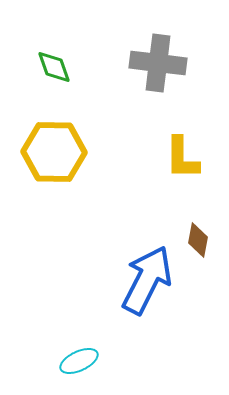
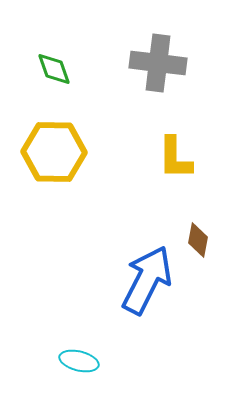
green diamond: moved 2 px down
yellow L-shape: moved 7 px left
cyan ellipse: rotated 39 degrees clockwise
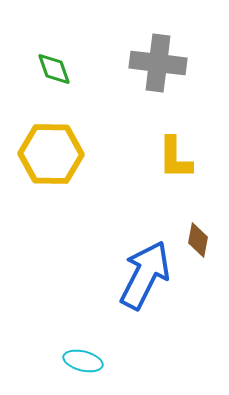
yellow hexagon: moved 3 px left, 2 px down
blue arrow: moved 2 px left, 5 px up
cyan ellipse: moved 4 px right
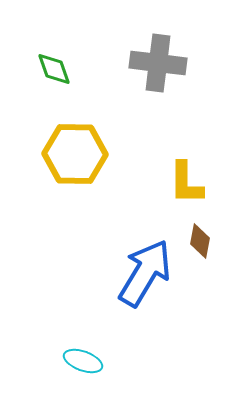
yellow hexagon: moved 24 px right
yellow L-shape: moved 11 px right, 25 px down
brown diamond: moved 2 px right, 1 px down
blue arrow: moved 2 px up; rotated 4 degrees clockwise
cyan ellipse: rotated 6 degrees clockwise
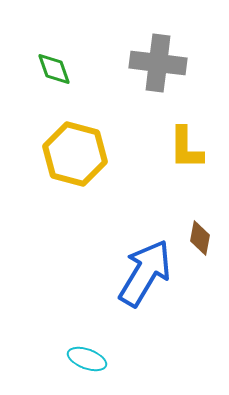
yellow hexagon: rotated 14 degrees clockwise
yellow L-shape: moved 35 px up
brown diamond: moved 3 px up
cyan ellipse: moved 4 px right, 2 px up
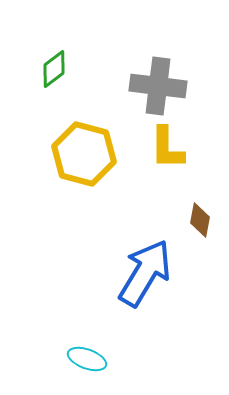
gray cross: moved 23 px down
green diamond: rotated 72 degrees clockwise
yellow L-shape: moved 19 px left
yellow hexagon: moved 9 px right
brown diamond: moved 18 px up
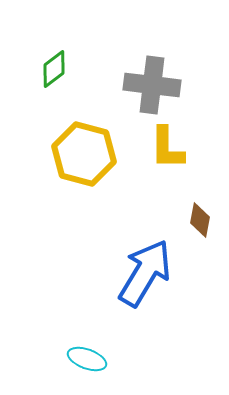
gray cross: moved 6 px left, 1 px up
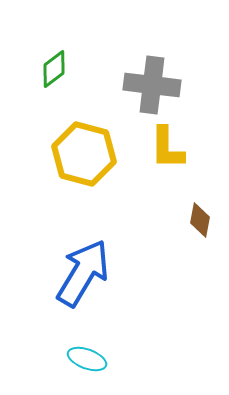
blue arrow: moved 62 px left
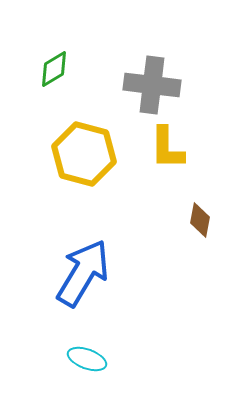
green diamond: rotated 6 degrees clockwise
